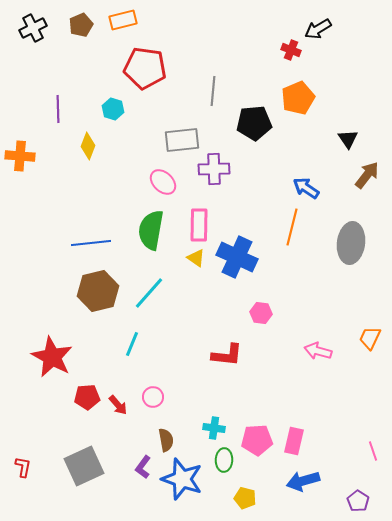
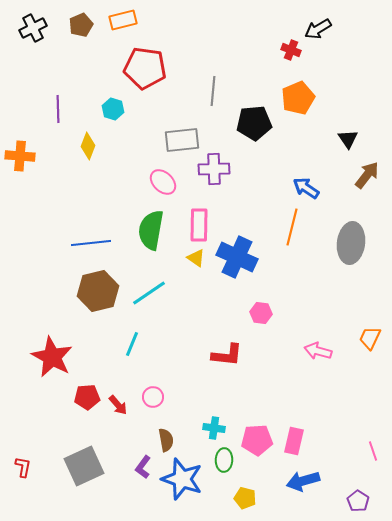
cyan line at (149, 293): rotated 15 degrees clockwise
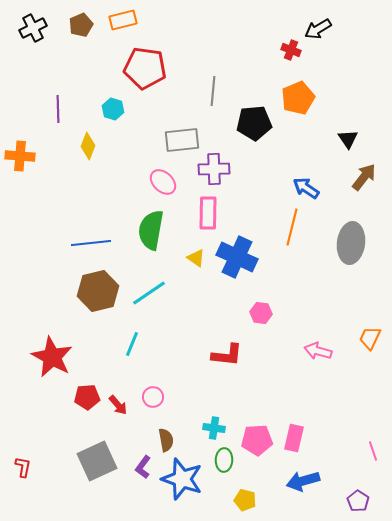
brown arrow at (367, 175): moved 3 px left, 2 px down
pink rectangle at (199, 225): moved 9 px right, 12 px up
pink rectangle at (294, 441): moved 3 px up
gray square at (84, 466): moved 13 px right, 5 px up
yellow pentagon at (245, 498): moved 2 px down
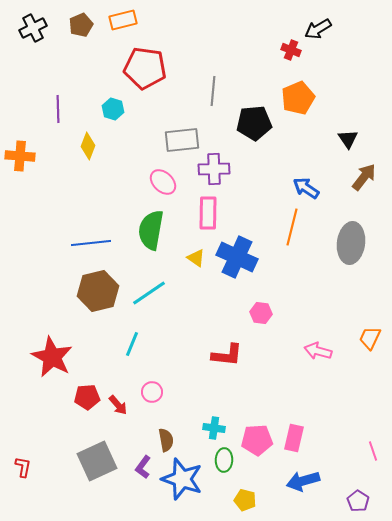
pink circle at (153, 397): moved 1 px left, 5 px up
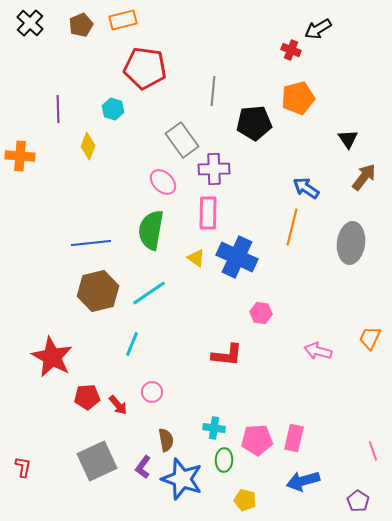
black cross at (33, 28): moved 3 px left, 5 px up; rotated 20 degrees counterclockwise
orange pentagon at (298, 98): rotated 8 degrees clockwise
gray rectangle at (182, 140): rotated 60 degrees clockwise
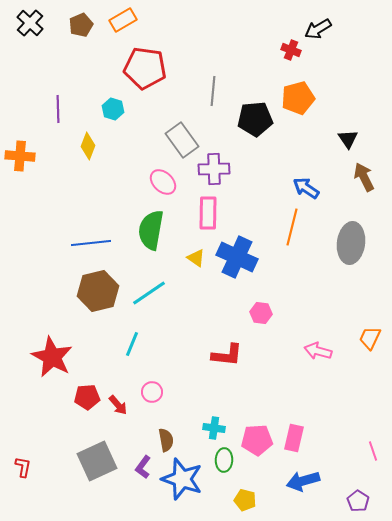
orange rectangle at (123, 20): rotated 16 degrees counterclockwise
black pentagon at (254, 123): moved 1 px right, 4 px up
brown arrow at (364, 177): rotated 64 degrees counterclockwise
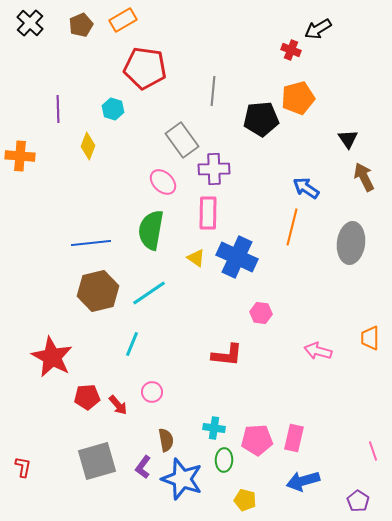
black pentagon at (255, 119): moved 6 px right
orange trapezoid at (370, 338): rotated 25 degrees counterclockwise
gray square at (97, 461): rotated 9 degrees clockwise
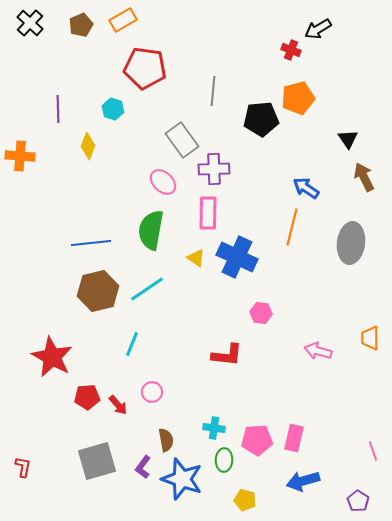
cyan line at (149, 293): moved 2 px left, 4 px up
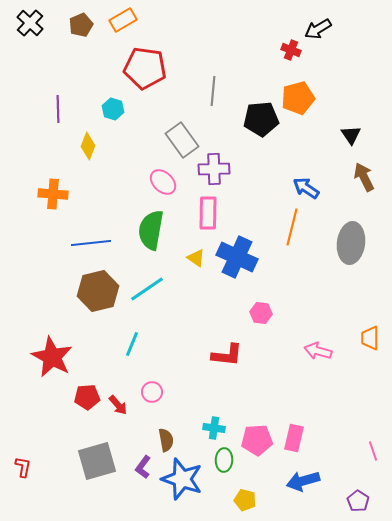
black triangle at (348, 139): moved 3 px right, 4 px up
orange cross at (20, 156): moved 33 px right, 38 px down
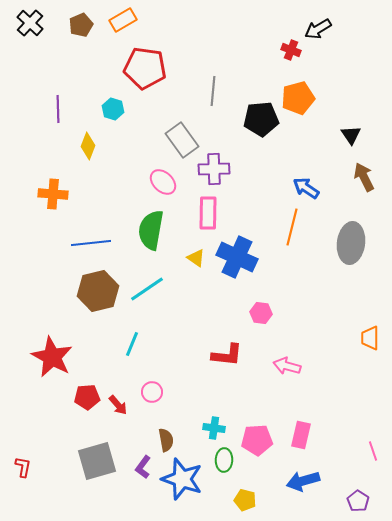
pink arrow at (318, 351): moved 31 px left, 15 px down
pink rectangle at (294, 438): moved 7 px right, 3 px up
